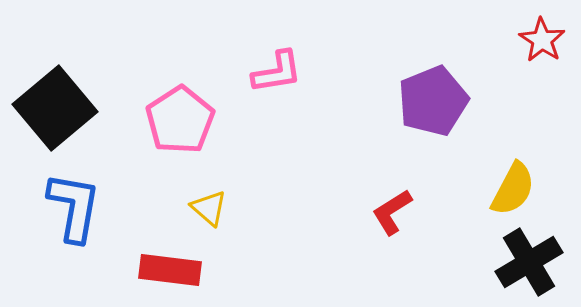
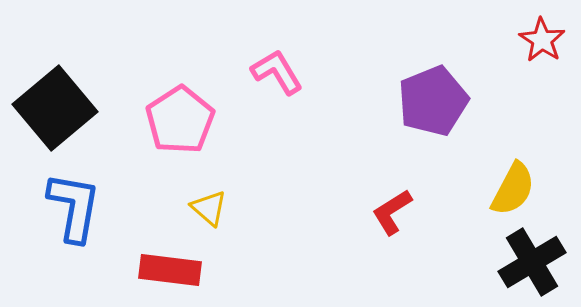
pink L-shape: rotated 112 degrees counterclockwise
black cross: moved 3 px right
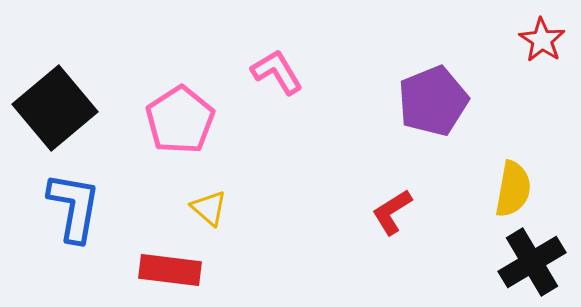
yellow semicircle: rotated 18 degrees counterclockwise
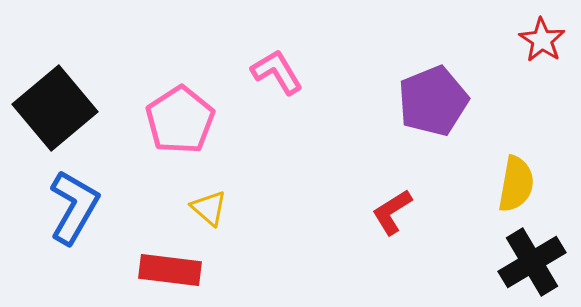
yellow semicircle: moved 3 px right, 5 px up
blue L-shape: rotated 20 degrees clockwise
